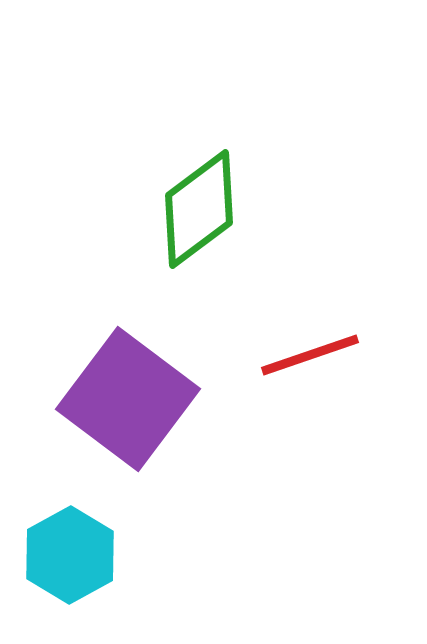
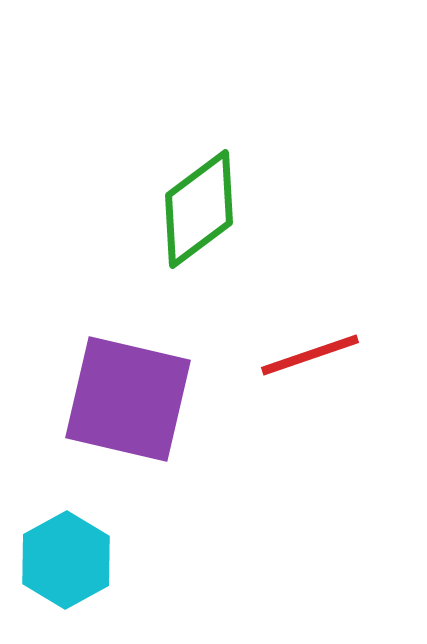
purple square: rotated 24 degrees counterclockwise
cyan hexagon: moved 4 px left, 5 px down
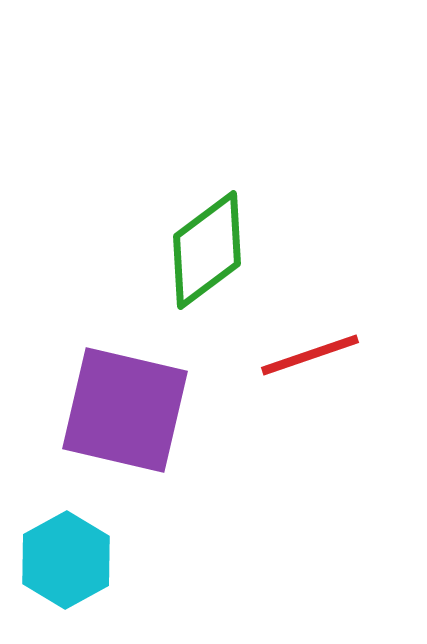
green diamond: moved 8 px right, 41 px down
purple square: moved 3 px left, 11 px down
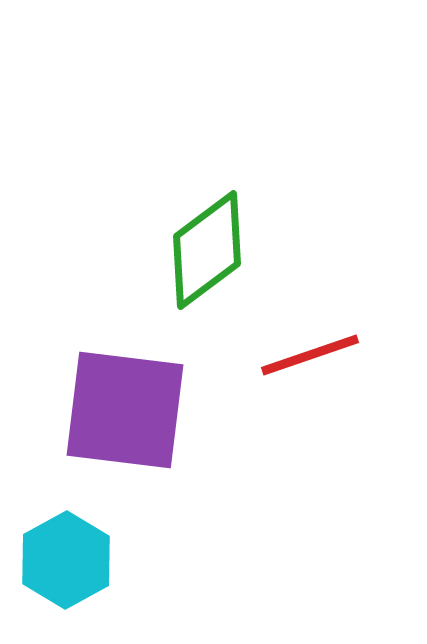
purple square: rotated 6 degrees counterclockwise
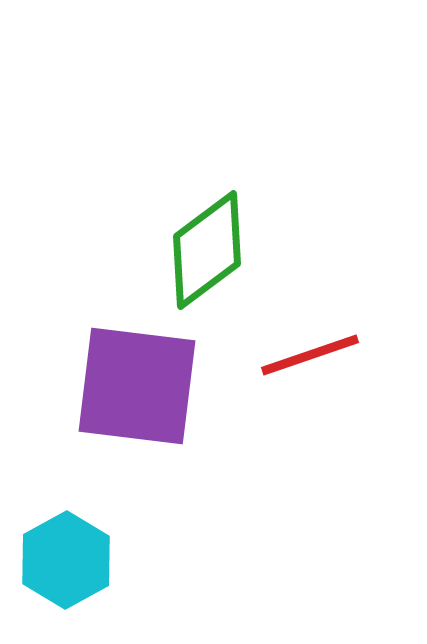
purple square: moved 12 px right, 24 px up
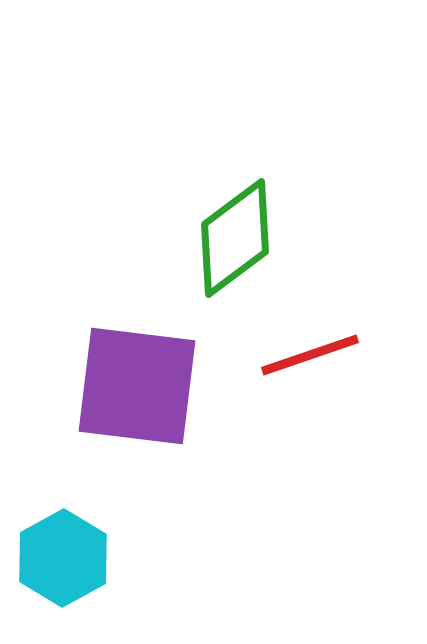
green diamond: moved 28 px right, 12 px up
cyan hexagon: moved 3 px left, 2 px up
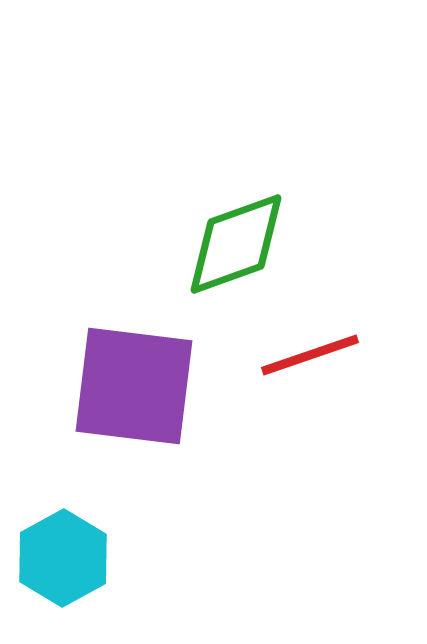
green diamond: moved 1 px right, 6 px down; rotated 17 degrees clockwise
purple square: moved 3 px left
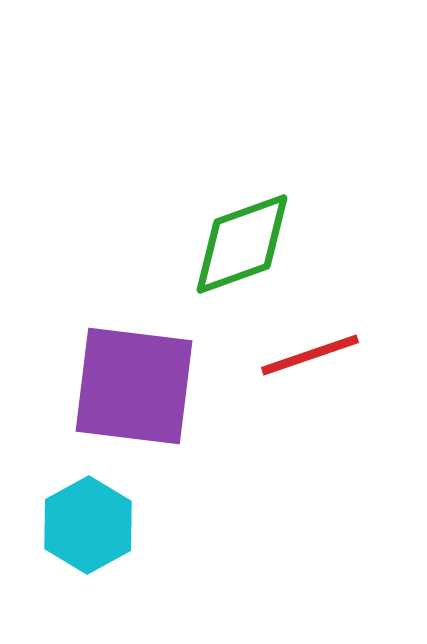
green diamond: moved 6 px right
cyan hexagon: moved 25 px right, 33 px up
